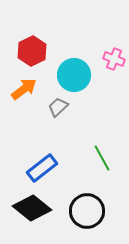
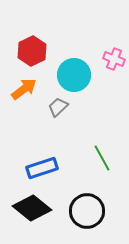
blue rectangle: rotated 20 degrees clockwise
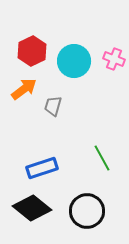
cyan circle: moved 14 px up
gray trapezoid: moved 5 px left, 1 px up; rotated 30 degrees counterclockwise
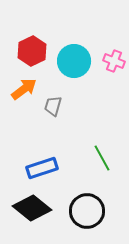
pink cross: moved 2 px down
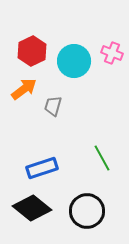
pink cross: moved 2 px left, 8 px up
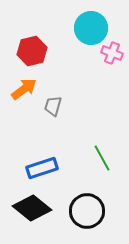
red hexagon: rotated 12 degrees clockwise
cyan circle: moved 17 px right, 33 px up
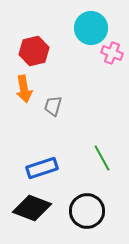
red hexagon: moved 2 px right
orange arrow: rotated 116 degrees clockwise
black diamond: rotated 18 degrees counterclockwise
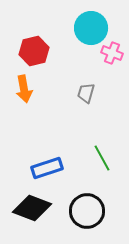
gray trapezoid: moved 33 px right, 13 px up
blue rectangle: moved 5 px right
